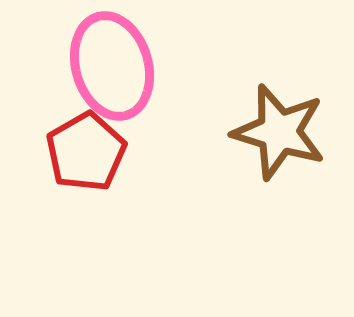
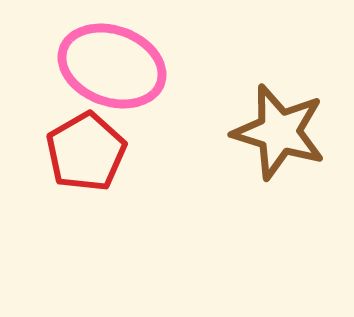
pink ellipse: rotated 54 degrees counterclockwise
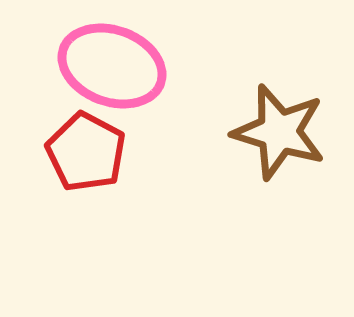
red pentagon: rotated 14 degrees counterclockwise
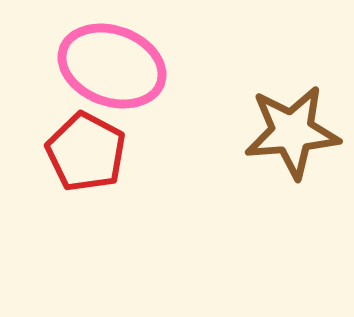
brown star: moved 13 px right; rotated 22 degrees counterclockwise
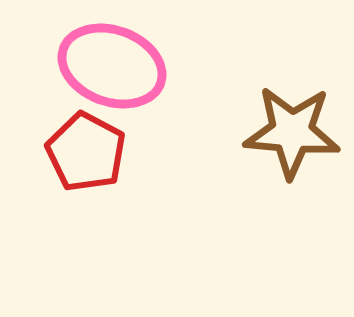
brown star: rotated 10 degrees clockwise
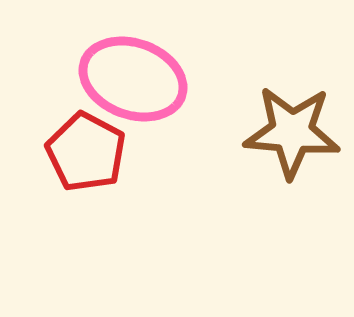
pink ellipse: moved 21 px right, 13 px down
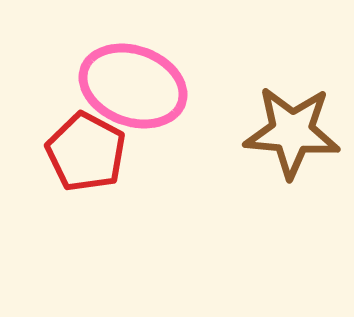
pink ellipse: moved 7 px down
